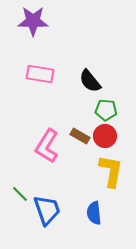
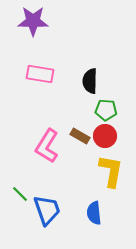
black semicircle: rotated 40 degrees clockwise
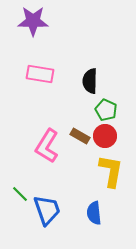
green pentagon: rotated 20 degrees clockwise
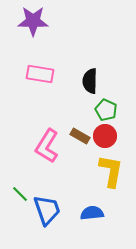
blue semicircle: moved 2 px left; rotated 90 degrees clockwise
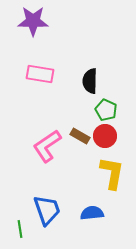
pink L-shape: rotated 24 degrees clockwise
yellow L-shape: moved 1 px right, 2 px down
green line: moved 35 px down; rotated 36 degrees clockwise
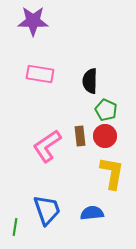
brown rectangle: rotated 54 degrees clockwise
green line: moved 5 px left, 2 px up; rotated 18 degrees clockwise
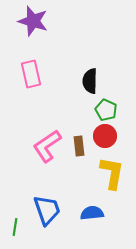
purple star: rotated 16 degrees clockwise
pink rectangle: moved 9 px left; rotated 68 degrees clockwise
brown rectangle: moved 1 px left, 10 px down
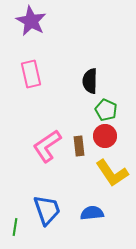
purple star: moved 2 px left; rotated 12 degrees clockwise
yellow L-shape: rotated 136 degrees clockwise
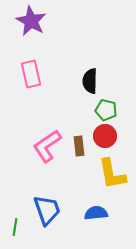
green pentagon: rotated 10 degrees counterclockwise
yellow L-shape: moved 1 px down; rotated 24 degrees clockwise
blue semicircle: moved 4 px right
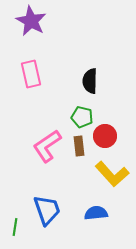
green pentagon: moved 24 px left, 7 px down
yellow L-shape: rotated 32 degrees counterclockwise
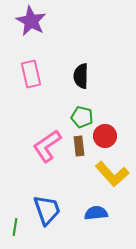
black semicircle: moved 9 px left, 5 px up
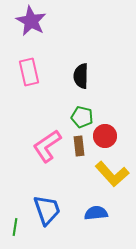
pink rectangle: moved 2 px left, 2 px up
